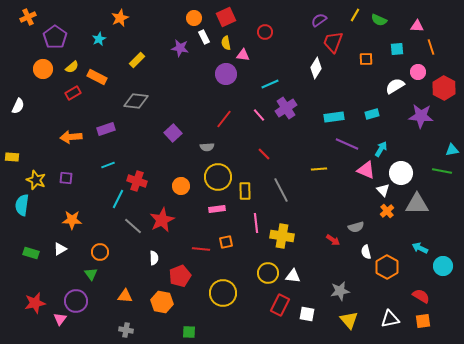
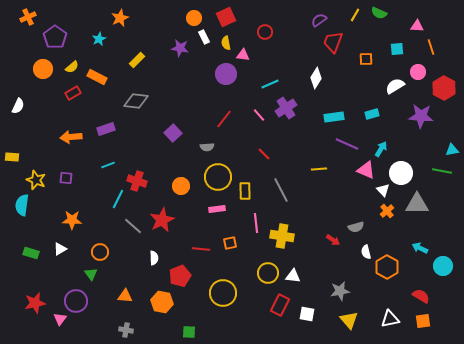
green semicircle at (379, 20): moved 7 px up
white diamond at (316, 68): moved 10 px down
orange square at (226, 242): moved 4 px right, 1 px down
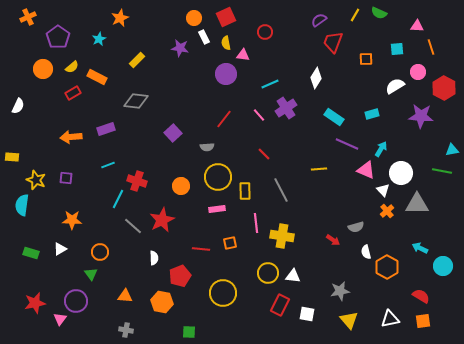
purple pentagon at (55, 37): moved 3 px right
cyan rectangle at (334, 117): rotated 42 degrees clockwise
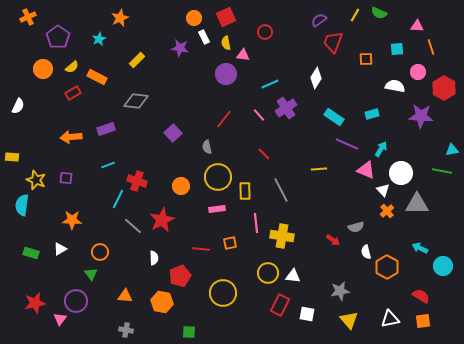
white semicircle at (395, 86): rotated 42 degrees clockwise
gray semicircle at (207, 147): rotated 80 degrees clockwise
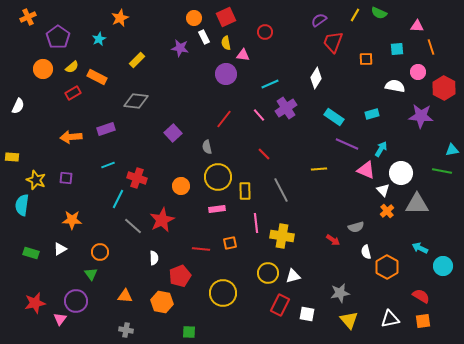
red cross at (137, 181): moved 3 px up
white triangle at (293, 276): rotated 21 degrees counterclockwise
gray star at (340, 291): moved 2 px down
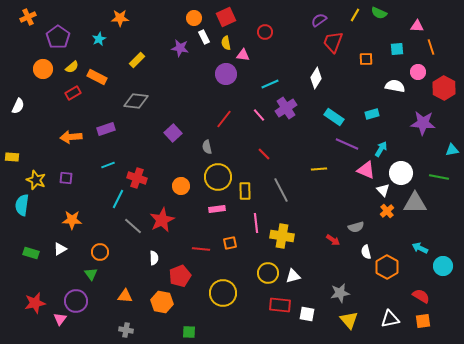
orange star at (120, 18): rotated 24 degrees clockwise
purple star at (421, 116): moved 2 px right, 7 px down
green line at (442, 171): moved 3 px left, 6 px down
gray triangle at (417, 204): moved 2 px left, 1 px up
red rectangle at (280, 305): rotated 70 degrees clockwise
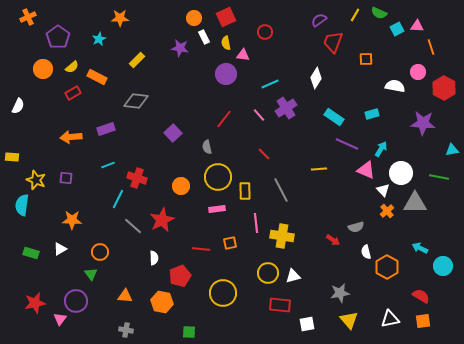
cyan square at (397, 49): moved 20 px up; rotated 24 degrees counterclockwise
white square at (307, 314): moved 10 px down; rotated 21 degrees counterclockwise
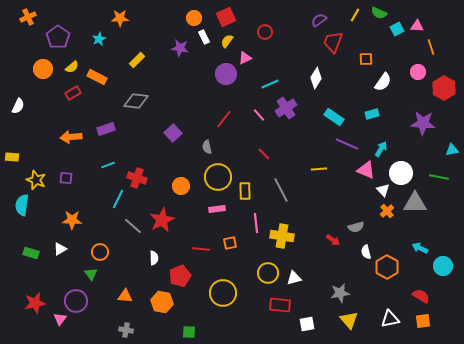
yellow semicircle at (226, 43): moved 1 px right, 2 px up; rotated 48 degrees clockwise
pink triangle at (243, 55): moved 2 px right, 3 px down; rotated 32 degrees counterclockwise
white semicircle at (395, 86): moved 12 px left, 4 px up; rotated 114 degrees clockwise
white triangle at (293, 276): moved 1 px right, 2 px down
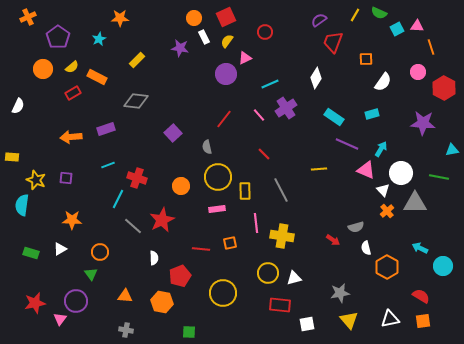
white semicircle at (366, 252): moved 4 px up
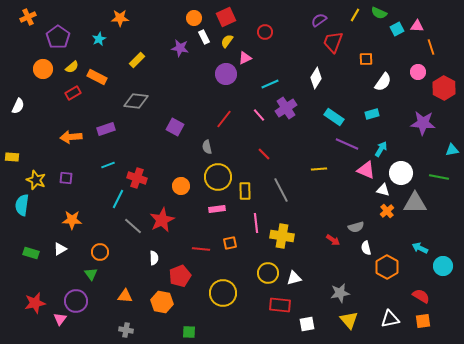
purple square at (173, 133): moved 2 px right, 6 px up; rotated 18 degrees counterclockwise
white triangle at (383, 190): rotated 32 degrees counterclockwise
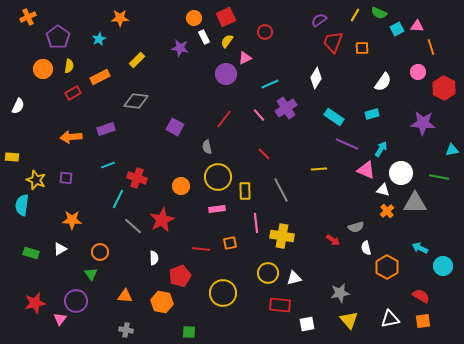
orange square at (366, 59): moved 4 px left, 11 px up
yellow semicircle at (72, 67): moved 3 px left, 1 px up; rotated 40 degrees counterclockwise
orange rectangle at (97, 77): moved 3 px right; rotated 54 degrees counterclockwise
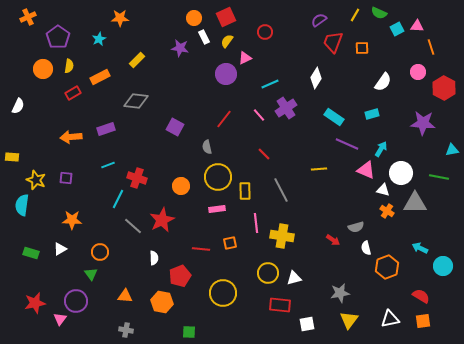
orange cross at (387, 211): rotated 16 degrees counterclockwise
orange hexagon at (387, 267): rotated 10 degrees clockwise
yellow triangle at (349, 320): rotated 18 degrees clockwise
